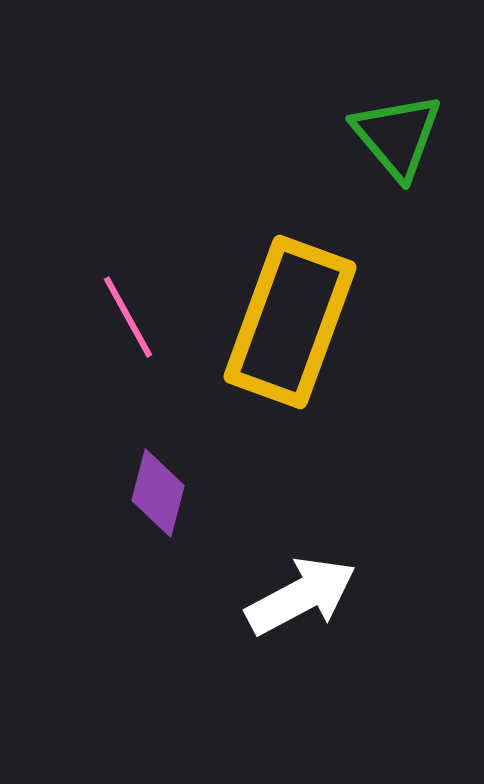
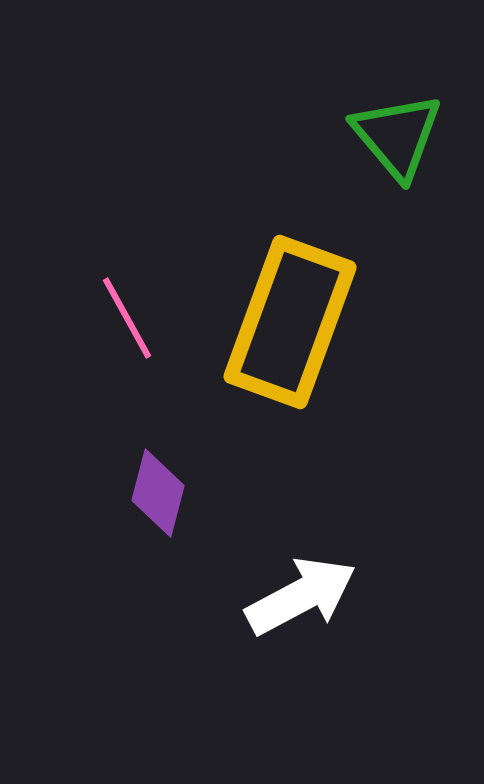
pink line: moved 1 px left, 1 px down
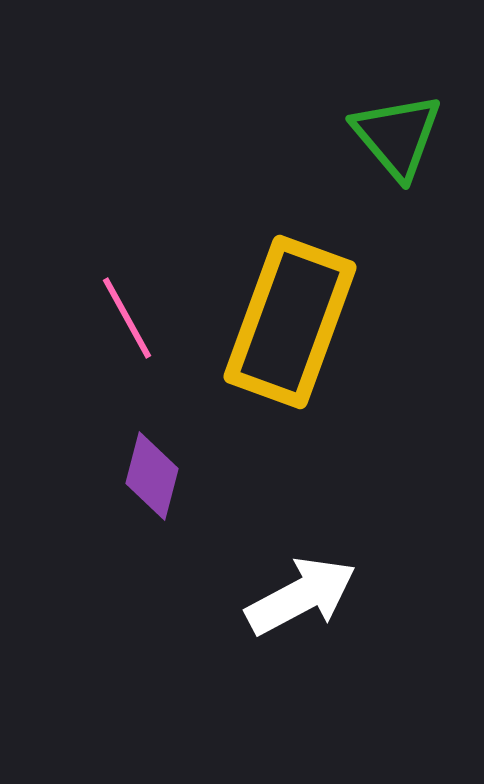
purple diamond: moved 6 px left, 17 px up
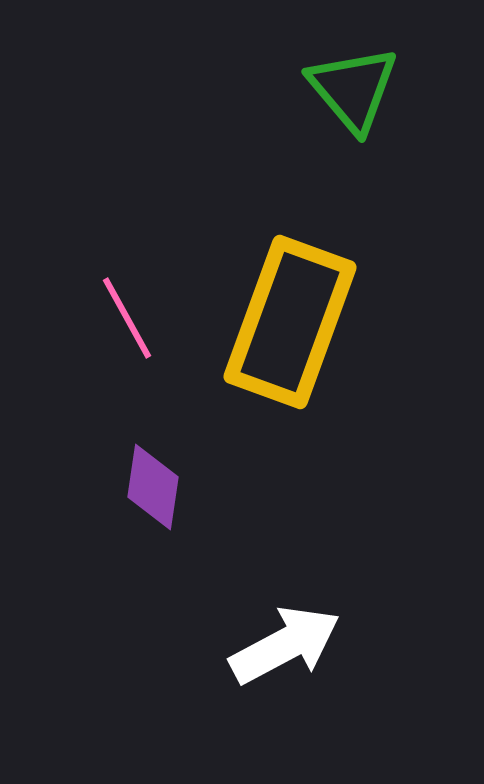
green triangle: moved 44 px left, 47 px up
purple diamond: moved 1 px right, 11 px down; rotated 6 degrees counterclockwise
white arrow: moved 16 px left, 49 px down
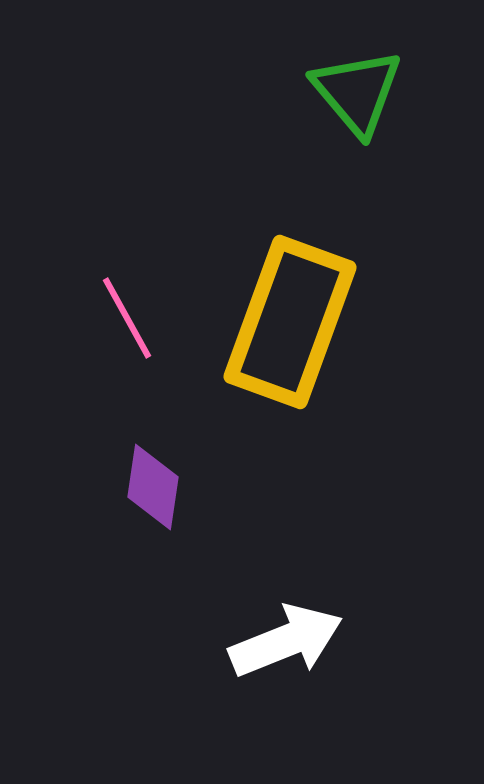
green triangle: moved 4 px right, 3 px down
white arrow: moved 1 px right, 4 px up; rotated 6 degrees clockwise
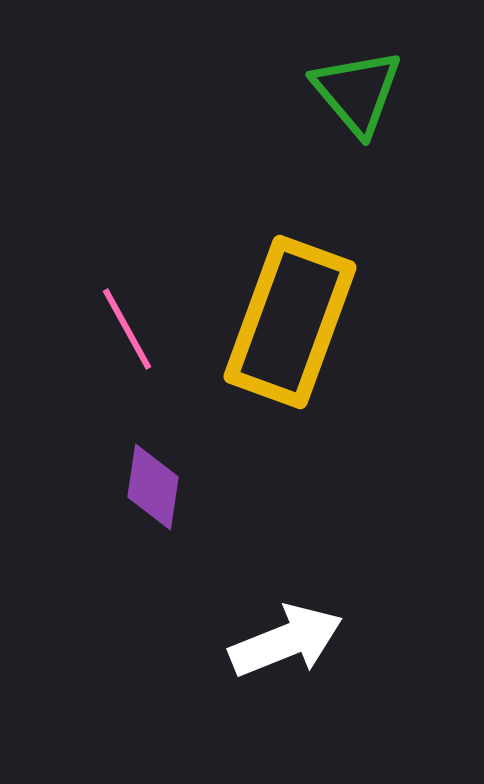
pink line: moved 11 px down
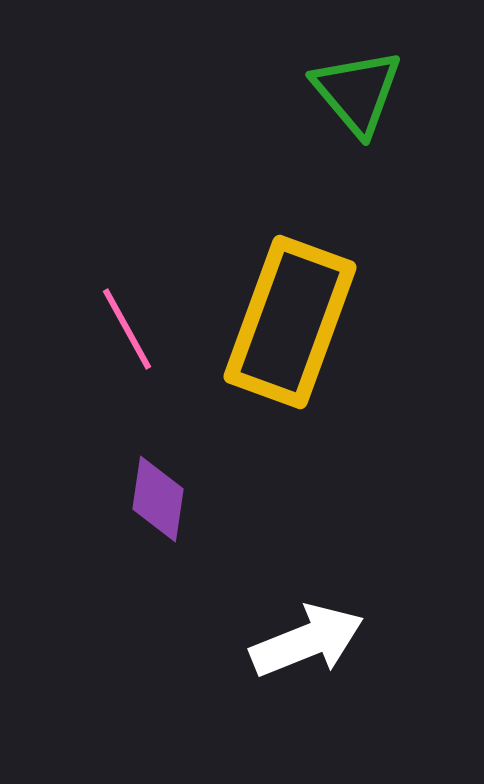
purple diamond: moved 5 px right, 12 px down
white arrow: moved 21 px right
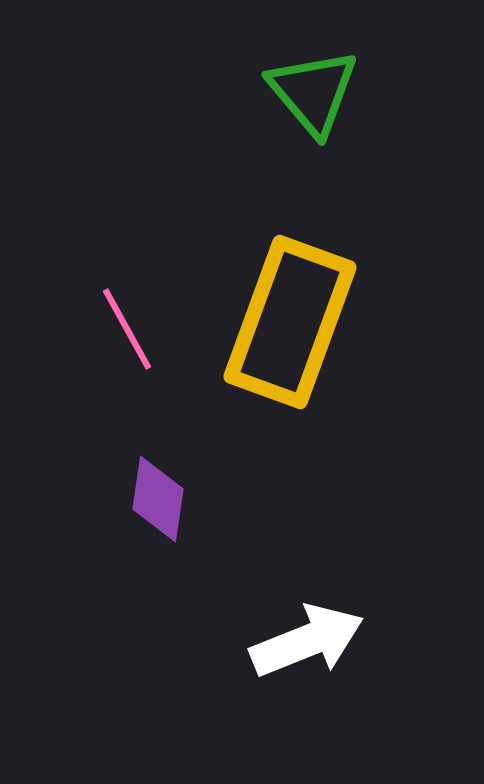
green triangle: moved 44 px left
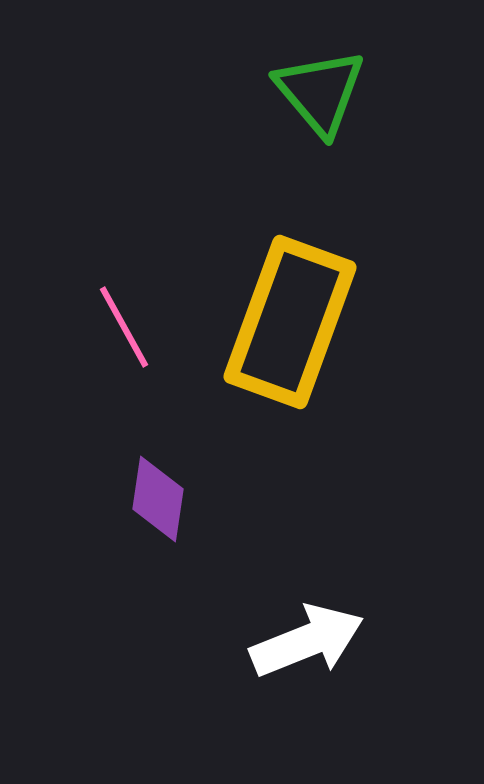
green triangle: moved 7 px right
pink line: moved 3 px left, 2 px up
